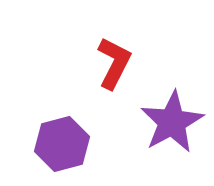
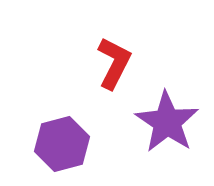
purple star: moved 5 px left; rotated 10 degrees counterclockwise
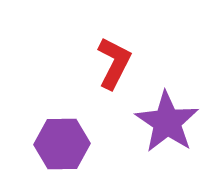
purple hexagon: rotated 14 degrees clockwise
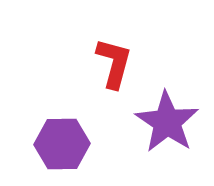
red L-shape: rotated 12 degrees counterclockwise
